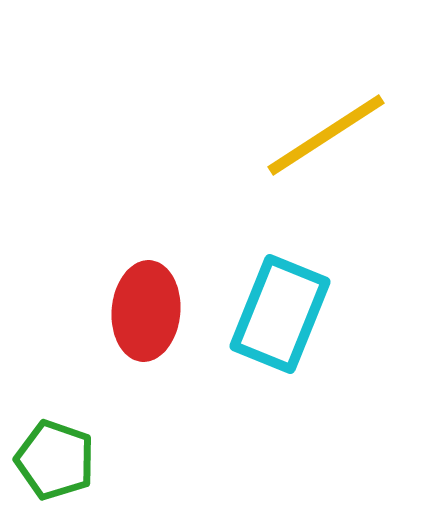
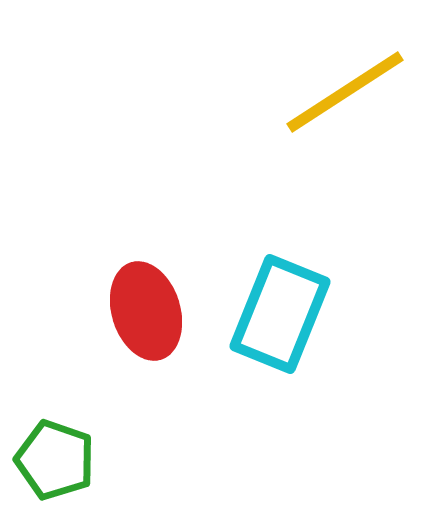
yellow line: moved 19 px right, 43 px up
red ellipse: rotated 22 degrees counterclockwise
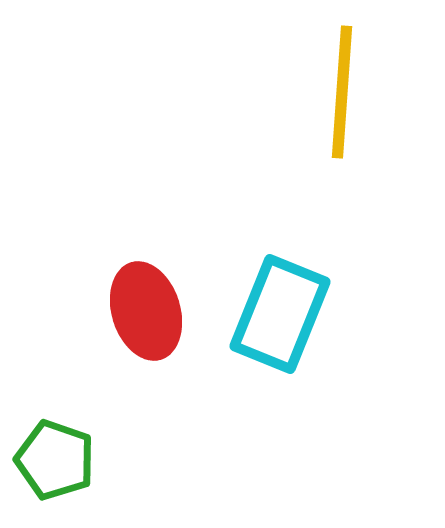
yellow line: moved 3 px left; rotated 53 degrees counterclockwise
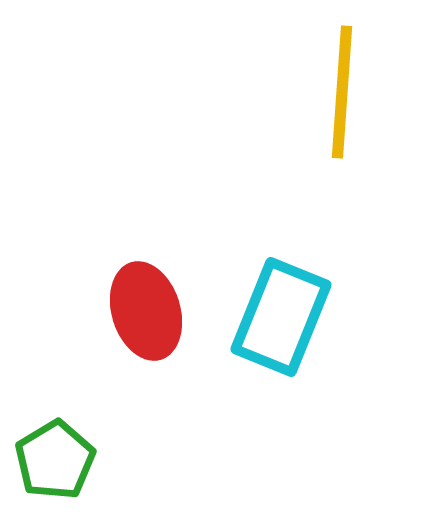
cyan rectangle: moved 1 px right, 3 px down
green pentagon: rotated 22 degrees clockwise
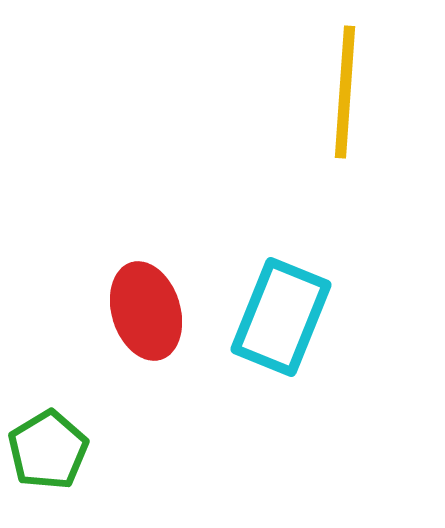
yellow line: moved 3 px right
green pentagon: moved 7 px left, 10 px up
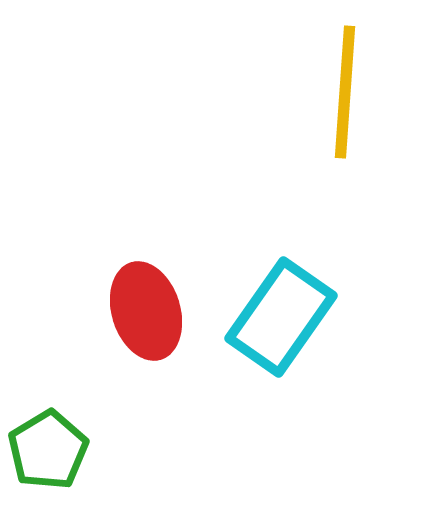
cyan rectangle: rotated 13 degrees clockwise
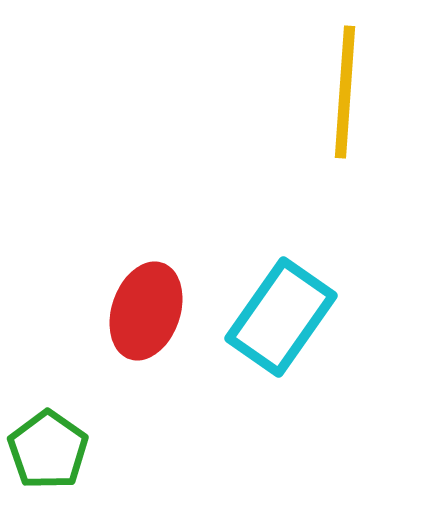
red ellipse: rotated 36 degrees clockwise
green pentagon: rotated 6 degrees counterclockwise
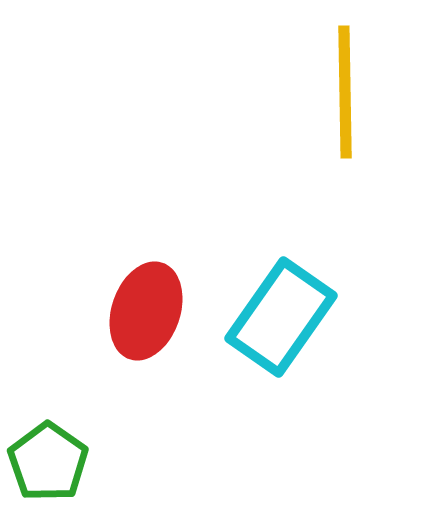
yellow line: rotated 5 degrees counterclockwise
green pentagon: moved 12 px down
